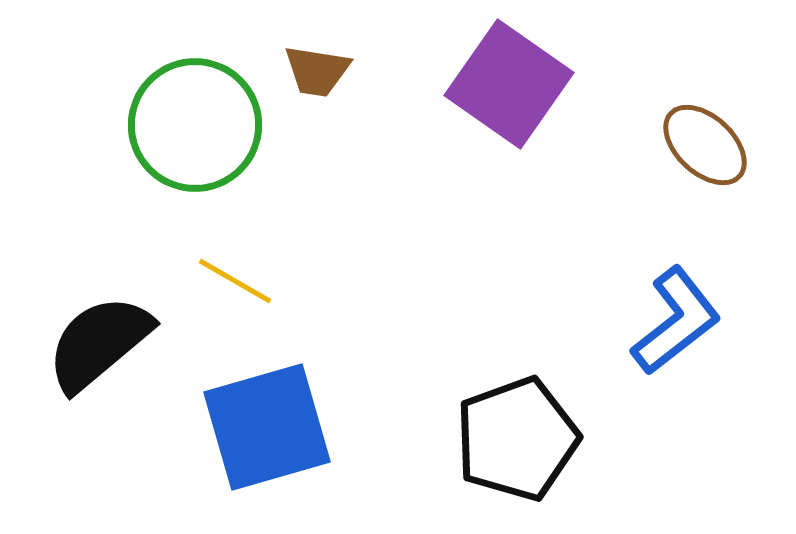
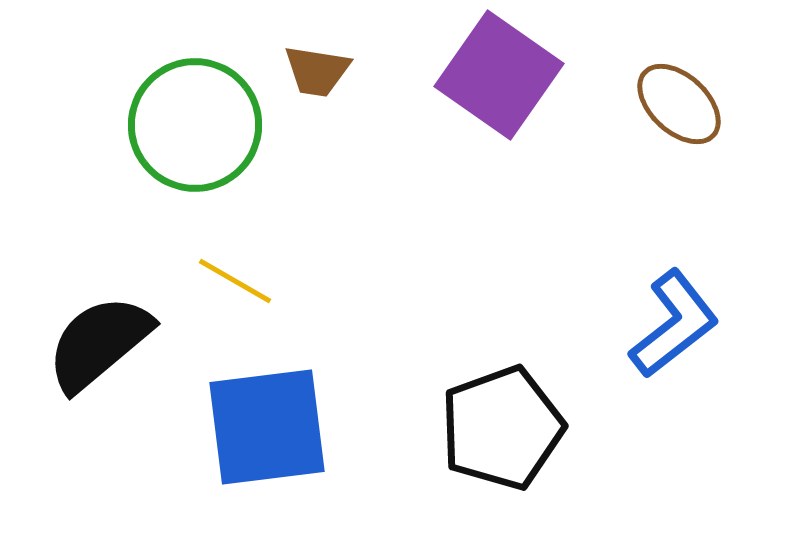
purple square: moved 10 px left, 9 px up
brown ellipse: moved 26 px left, 41 px up
blue L-shape: moved 2 px left, 3 px down
blue square: rotated 9 degrees clockwise
black pentagon: moved 15 px left, 11 px up
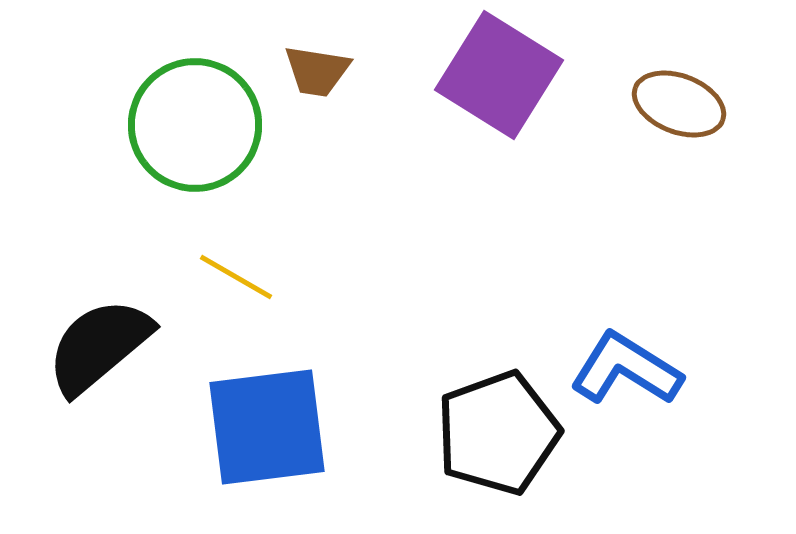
purple square: rotated 3 degrees counterclockwise
brown ellipse: rotated 22 degrees counterclockwise
yellow line: moved 1 px right, 4 px up
blue L-shape: moved 48 px left, 45 px down; rotated 110 degrees counterclockwise
black semicircle: moved 3 px down
black pentagon: moved 4 px left, 5 px down
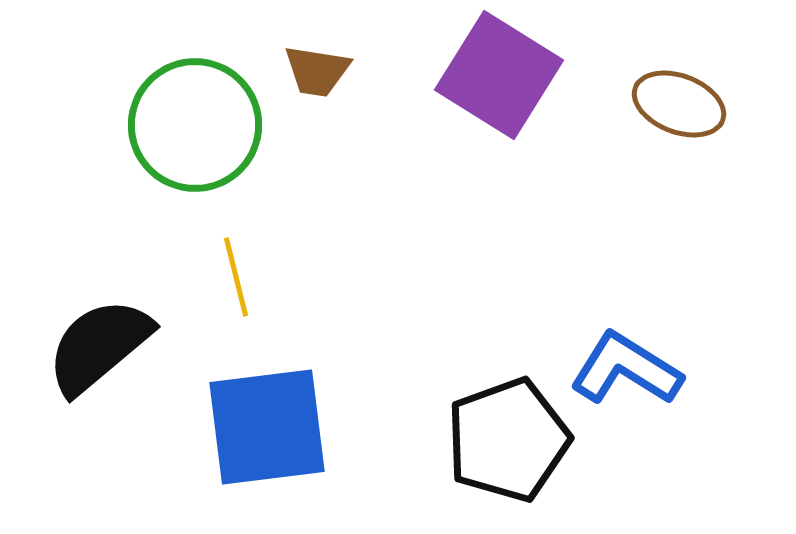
yellow line: rotated 46 degrees clockwise
black pentagon: moved 10 px right, 7 px down
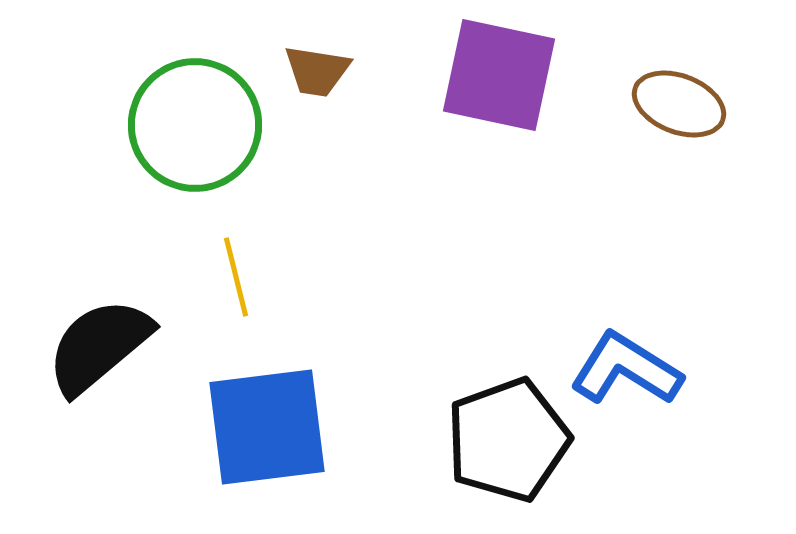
purple square: rotated 20 degrees counterclockwise
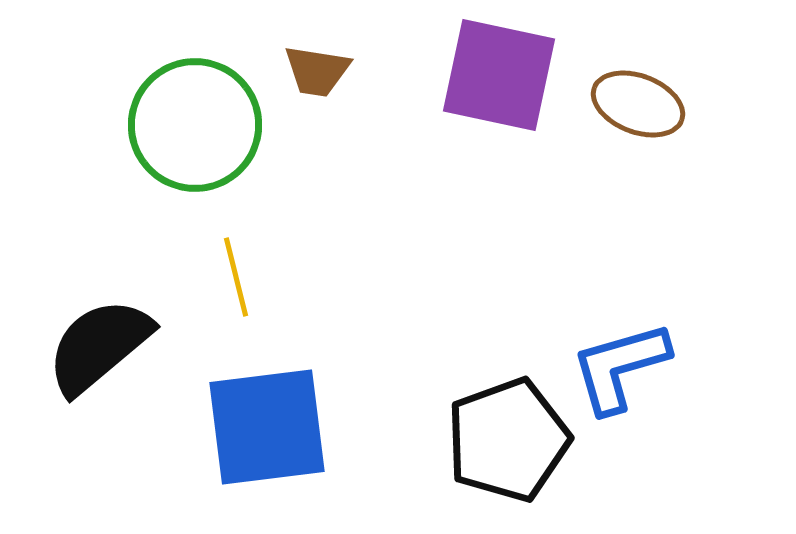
brown ellipse: moved 41 px left
blue L-shape: moved 6 px left, 2 px up; rotated 48 degrees counterclockwise
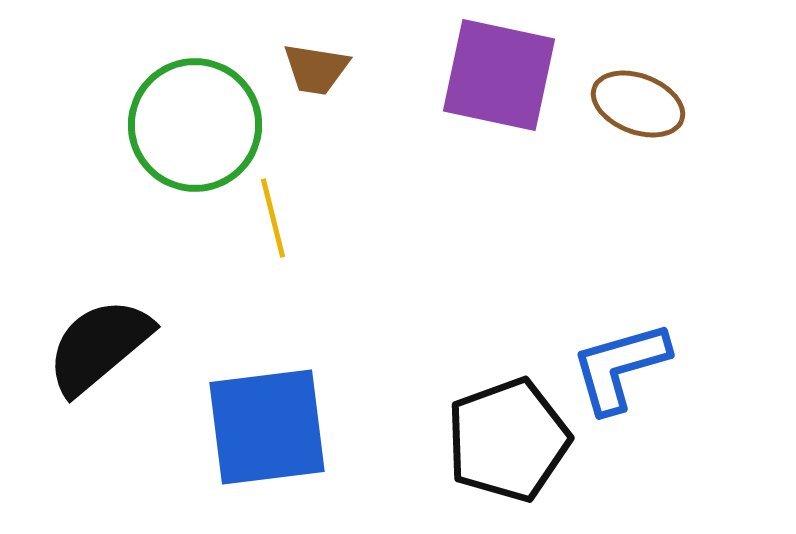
brown trapezoid: moved 1 px left, 2 px up
yellow line: moved 37 px right, 59 px up
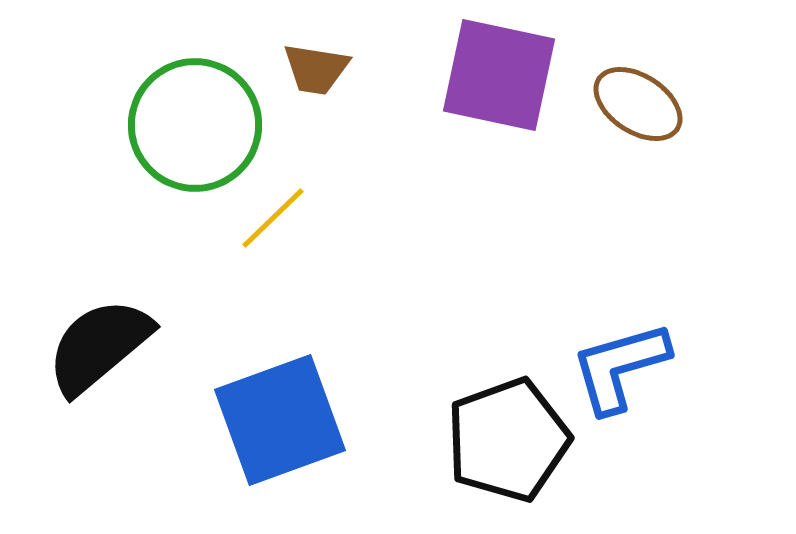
brown ellipse: rotated 12 degrees clockwise
yellow line: rotated 60 degrees clockwise
blue square: moved 13 px right, 7 px up; rotated 13 degrees counterclockwise
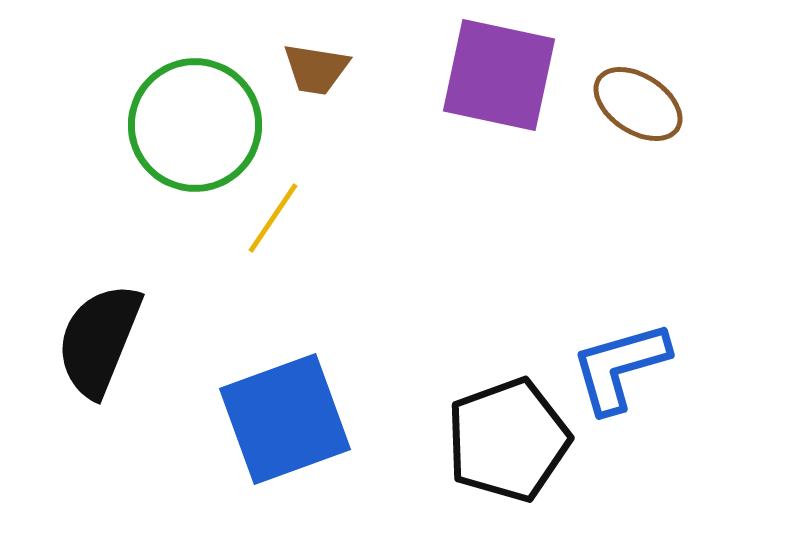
yellow line: rotated 12 degrees counterclockwise
black semicircle: moved 6 px up; rotated 28 degrees counterclockwise
blue square: moved 5 px right, 1 px up
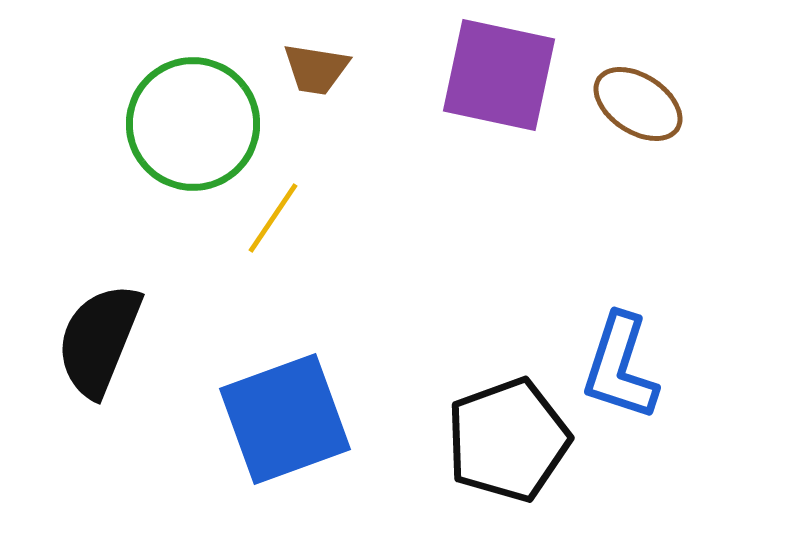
green circle: moved 2 px left, 1 px up
blue L-shape: rotated 56 degrees counterclockwise
